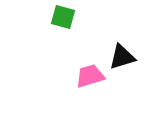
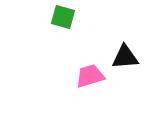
black triangle: moved 3 px right; rotated 12 degrees clockwise
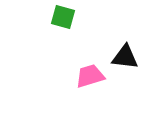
black triangle: rotated 12 degrees clockwise
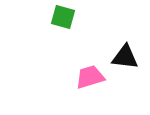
pink trapezoid: moved 1 px down
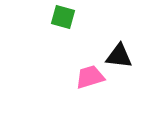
black triangle: moved 6 px left, 1 px up
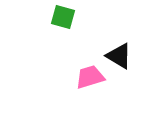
black triangle: rotated 24 degrees clockwise
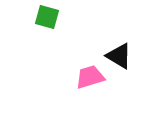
green square: moved 16 px left
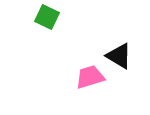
green square: rotated 10 degrees clockwise
